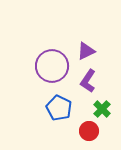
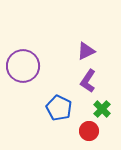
purple circle: moved 29 px left
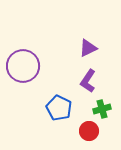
purple triangle: moved 2 px right, 3 px up
green cross: rotated 30 degrees clockwise
